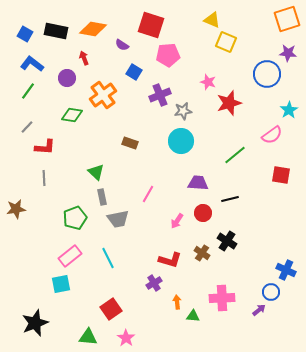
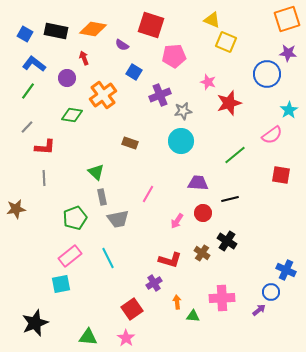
pink pentagon at (168, 55): moved 6 px right, 1 px down
blue L-shape at (32, 64): moved 2 px right
red square at (111, 309): moved 21 px right
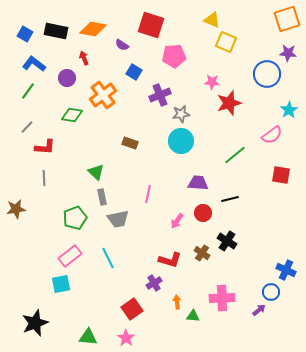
pink star at (208, 82): moved 4 px right; rotated 14 degrees counterclockwise
gray star at (183, 111): moved 2 px left, 3 px down
pink line at (148, 194): rotated 18 degrees counterclockwise
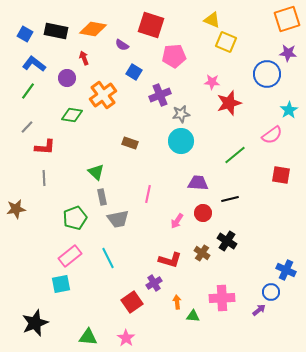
red square at (132, 309): moved 7 px up
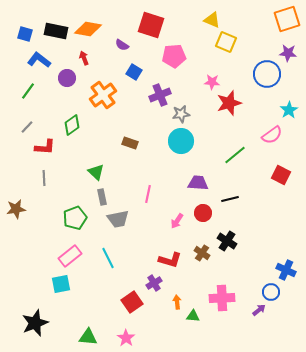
orange diamond at (93, 29): moved 5 px left
blue square at (25, 34): rotated 14 degrees counterclockwise
blue L-shape at (34, 64): moved 5 px right, 4 px up
green diamond at (72, 115): moved 10 px down; rotated 45 degrees counterclockwise
red square at (281, 175): rotated 18 degrees clockwise
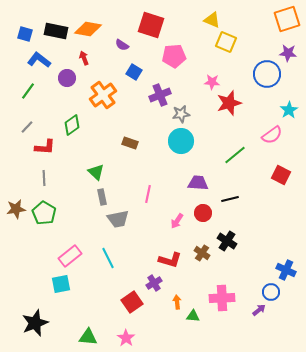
green pentagon at (75, 218): moved 31 px left, 5 px up; rotated 20 degrees counterclockwise
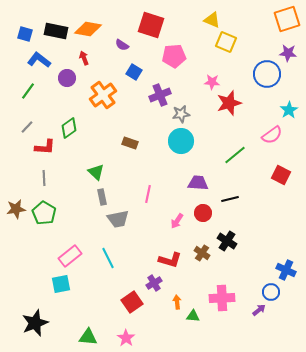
green diamond at (72, 125): moved 3 px left, 3 px down
